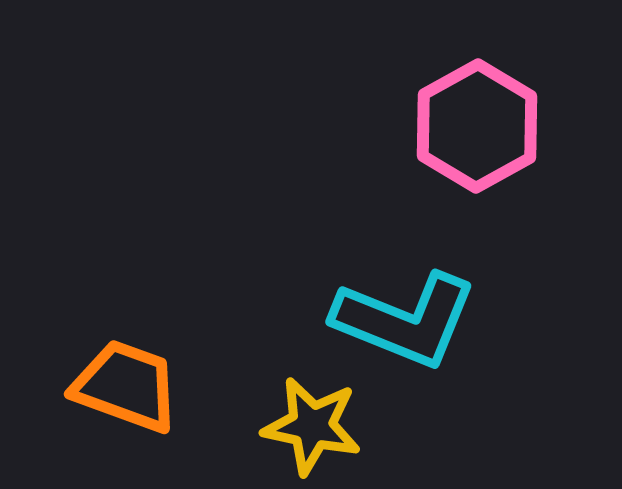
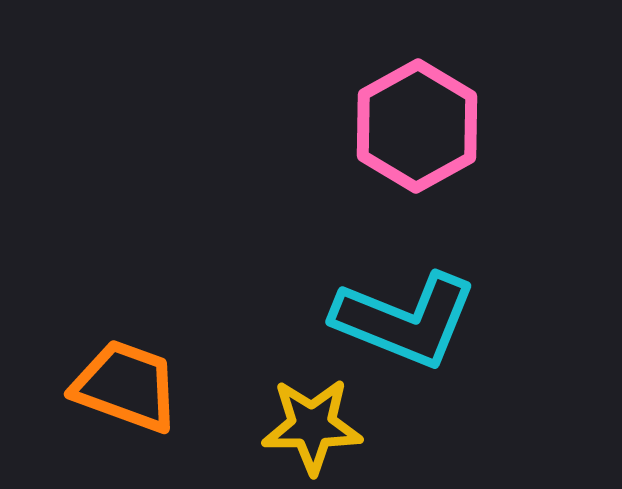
pink hexagon: moved 60 px left
yellow star: rotated 12 degrees counterclockwise
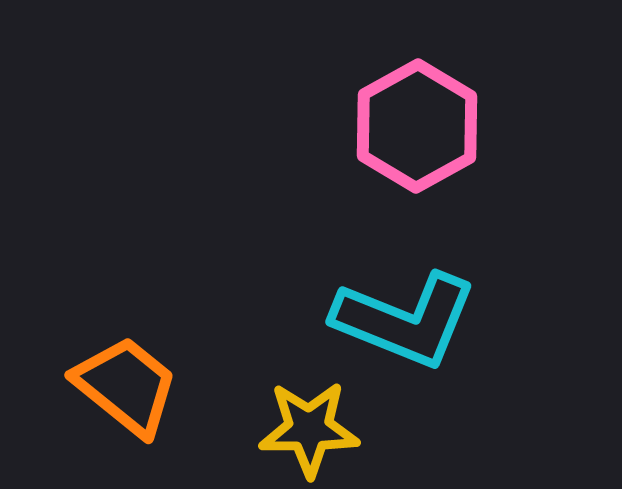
orange trapezoid: rotated 19 degrees clockwise
yellow star: moved 3 px left, 3 px down
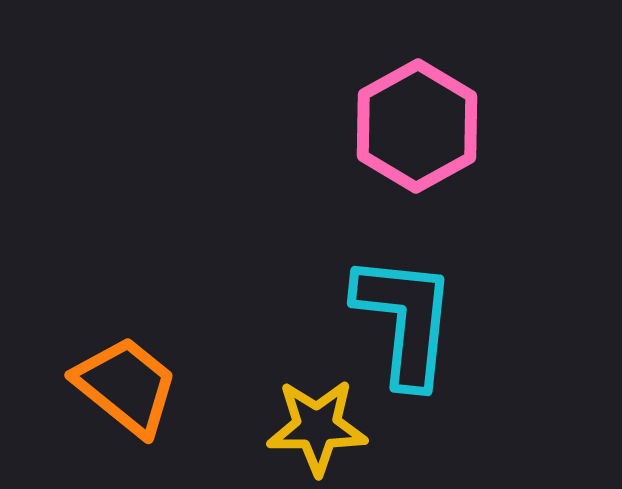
cyan L-shape: rotated 106 degrees counterclockwise
yellow star: moved 8 px right, 2 px up
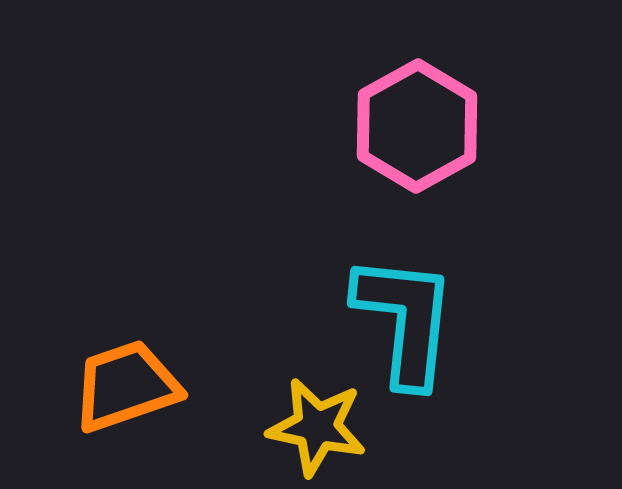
orange trapezoid: rotated 58 degrees counterclockwise
yellow star: rotated 12 degrees clockwise
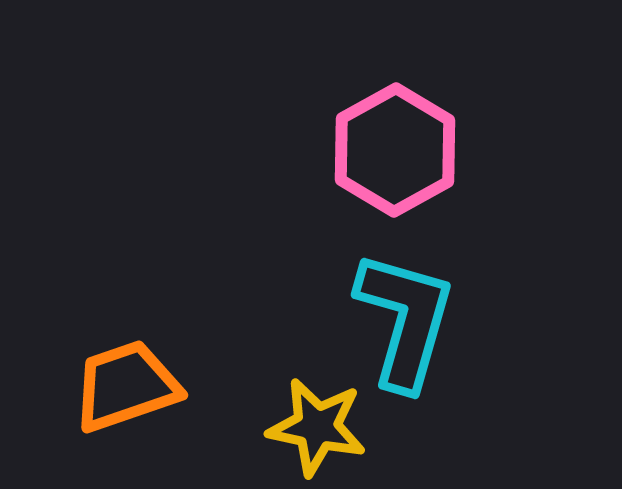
pink hexagon: moved 22 px left, 24 px down
cyan L-shape: rotated 10 degrees clockwise
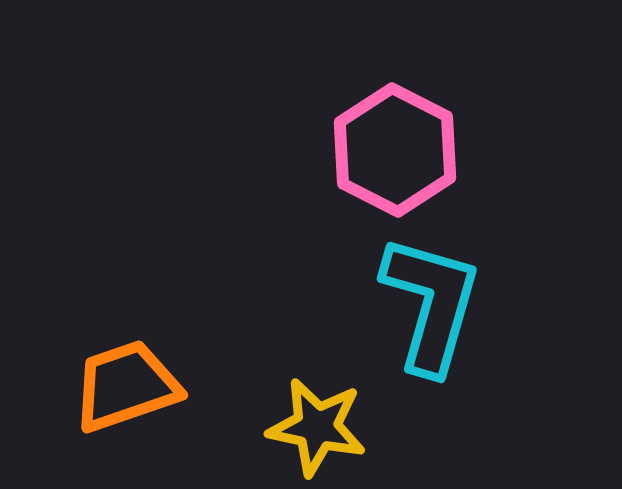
pink hexagon: rotated 4 degrees counterclockwise
cyan L-shape: moved 26 px right, 16 px up
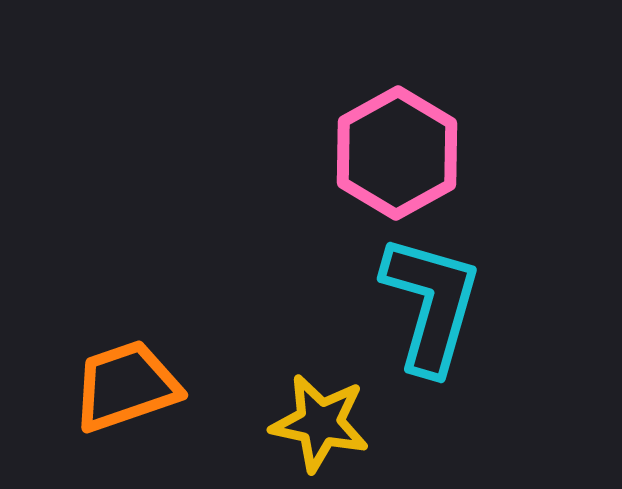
pink hexagon: moved 2 px right, 3 px down; rotated 4 degrees clockwise
yellow star: moved 3 px right, 4 px up
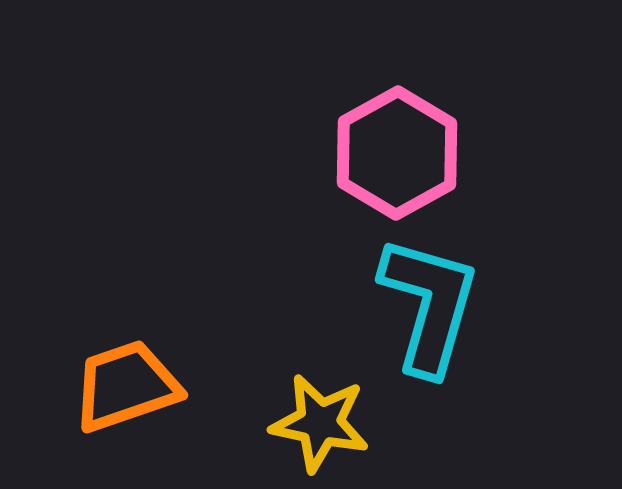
cyan L-shape: moved 2 px left, 1 px down
